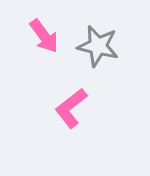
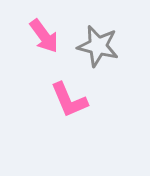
pink L-shape: moved 2 px left, 8 px up; rotated 75 degrees counterclockwise
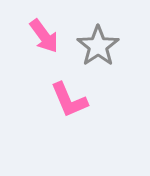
gray star: rotated 24 degrees clockwise
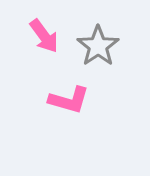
pink L-shape: rotated 51 degrees counterclockwise
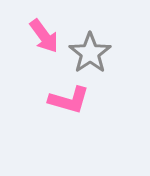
gray star: moved 8 px left, 7 px down
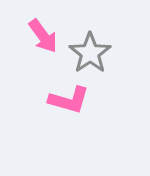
pink arrow: moved 1 px left
